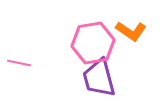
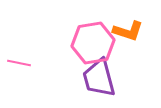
orange L-shape: moved 3 px left; rotated 16 degrees counterclockwise
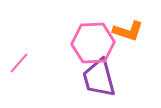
pink hexagon: rotated 6 degrees clockwise
pink line: rotated 60 degrees counterclockwise
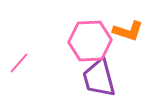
pink hexagon: moved 3 px left, 2 px up
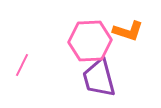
pink line: moved 3 px right, 2 px down; rotated 15 degrees counterclockwise
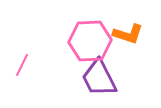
orange L-shape: moved 3 px down
purple trapezoid: rotated 12 degrees counterclockwise
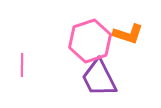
pink hexagon: rotated 15 degrees counterclockwise
pink line: rotated 25 degrees counterclockwise
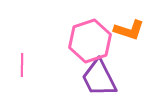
orange L-shape: moved 1 px right, 4 px up
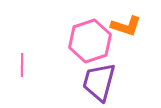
orange L-shape: moved 3 px left, 4 px up
purple trapezoid: moved 4 px down; rotated 42 degrees clockwise
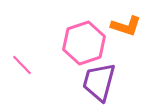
pink hexagon: moved 6 px left, 2 px down
pink line: rotated 45 degrees counterclockwise
